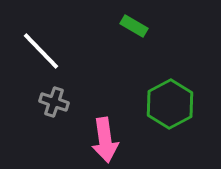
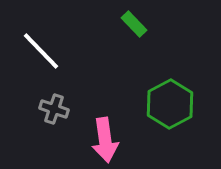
green rectangle: moved 2 px up; rotated 16 degrees clockwise
gray cross: moved 7 px down
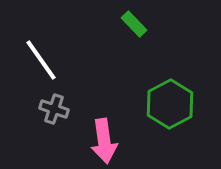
white line: moved 9 px down; rotated 9 degrees clockwise
pink arrow: moved 1 px left, 1 px down
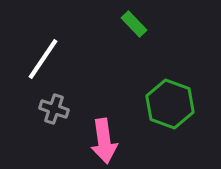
white line: moved 2 px right, 1 px up; rotated 69 degrees clockwise
green hexagon: rotated 12 degrees counterclockwise
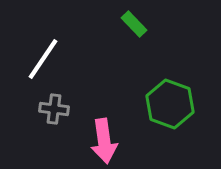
gray cross: rotated 12 degrees counterclockwise
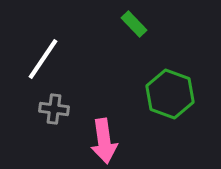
green hexagon: moved 10 px up
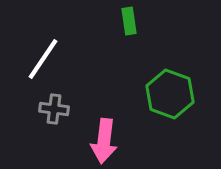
green rectangle: moved 5 px left, 3 px up; rotated 36 degrees clockwise
pink arrow: rotated 15 degrees clockwise
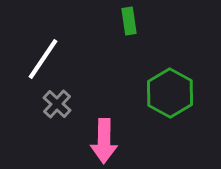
green hexagon: moved 1 px up; rotated 9 degrees clockwise
gray cross: moved 3 px right, 5 px up; rotated 36 degrees clockwise
pink arrow: rotated 6 degrees counterclockwise
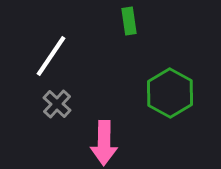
white line: moved 8 px right, 3 px up
pink arrow: moved 2 px down
